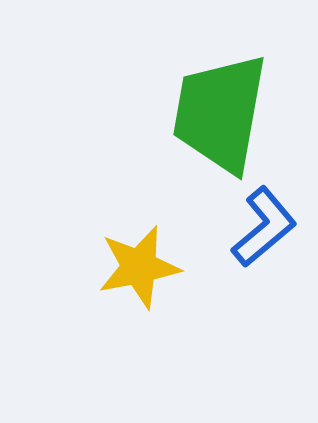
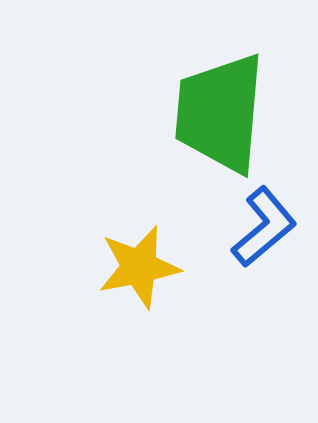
green trapezoid: rotated 5 degrees counterclockwise
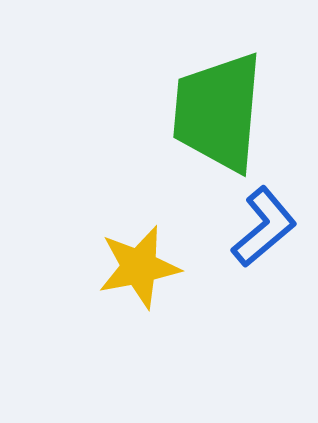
green trapezoid: moved 2 px left, 1 px up
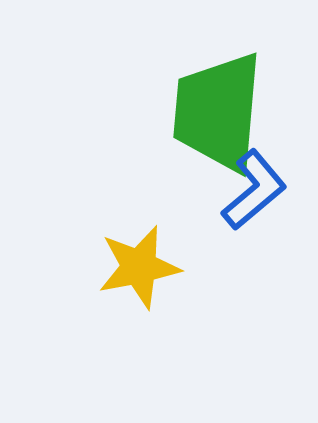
blue L-shape: moved 10 px left, 37 px up
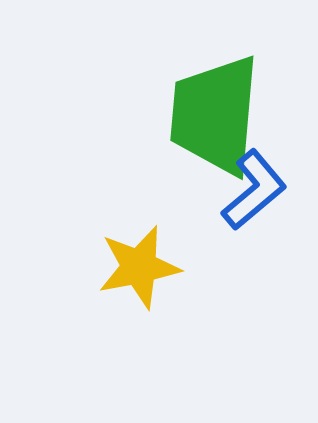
green trapezoid: moved 3 px left, 3 px down
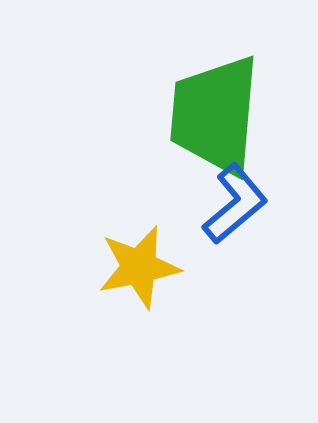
blue L-shape: moved 19 px left, 14 px down
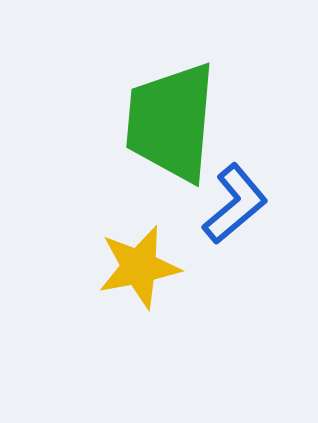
green trapezoid: moved 44 px left, 7 px down
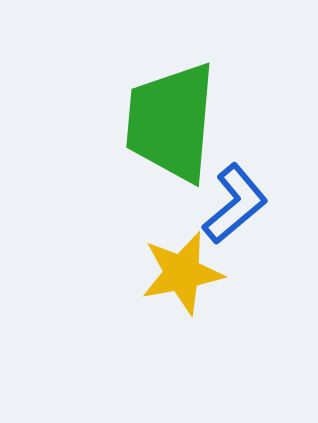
yellow star: moved 43 px right, 6 px down
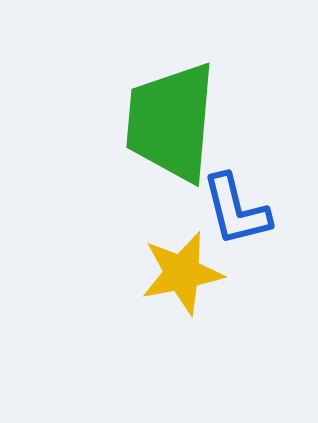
blue L-shape: moved 1 px right, 6 px down; rotated 116 degrees clockwise
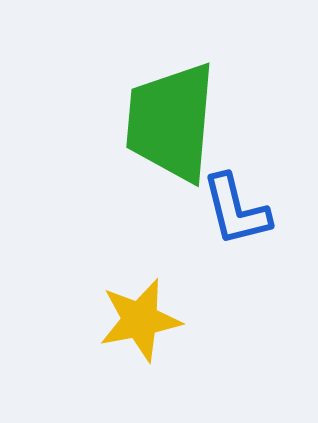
yellow star: moved 42 px left, 47 px down
